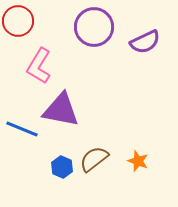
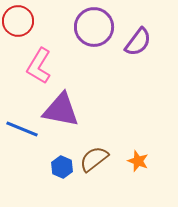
purple semicircle: moved 7 px left; rotated 28 degrees counterclockwise
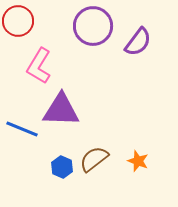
purple circle: moved 1 px left, 1 px up
purple triangle: rotated 9 degrees counterclockwise
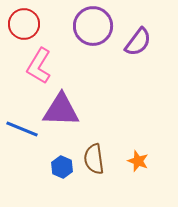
red circle: moved 6 px right, 3 px down
brown semicircle: rotated 60 degrees counterclockwise
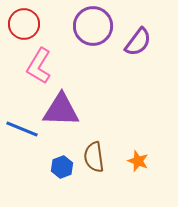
brown semicircle: moved 2 px up
blue hexagon: rotated 15 degrees clockwise
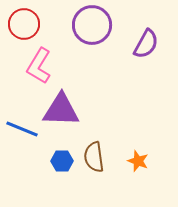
purple circle: moved 1 px left, 1 px up
purple semicircle: moved 8 px right, 2 px down; rotated 8 degrees counterclockwise
blue hexagon: moved 6 px up; rotated 20 degrees clockwise
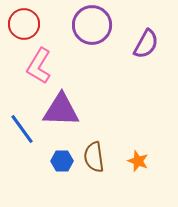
blue line: rotated 32 degrees clockwise
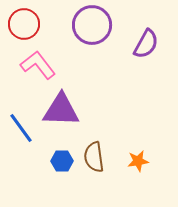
pink L-shape: moved 1 px left, 1 px up; rotated 111 degrees clockwise
blue line: moved 1 px left, 1 px up
orange star: rotated 30 degrees counterclockwise
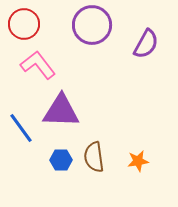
purple triangle: moved 1 px down
blue hexagon: moved 1 px left, 1 px up
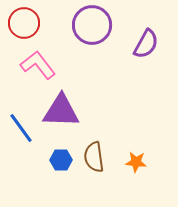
red circle: moved 1 px up
orange star: moved 2 px left, 1 px down; rotated 15 degrees clockwise
